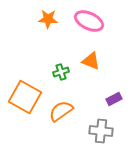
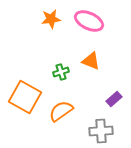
orange star: moved 3 px right; rotated 12 degrees counterclockwise
purple rectangle: rotated 14 degrees counterclockwise
gray cross: rotated 10 degrees counterclockwise
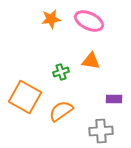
orange triangle: rotated 12 degrees counterclockwise
purple rectangle: rotated 42 degrees clockwise
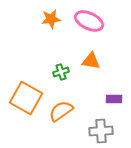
orange square: moved 1 px right, 1 px down
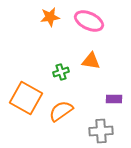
orange star: moved 1 px left, 2 px up
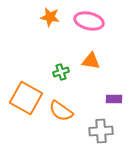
orange star: rotated 18 degrees clockwise
pink ellipse: rotated 12 degrees counterclockwise
orange semicircle: rotated 110 degrees counterclockwise
